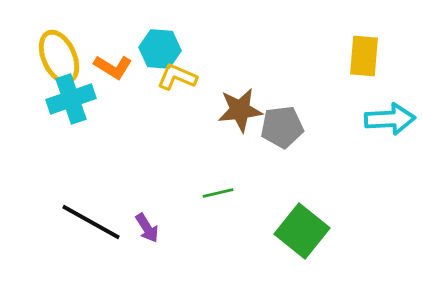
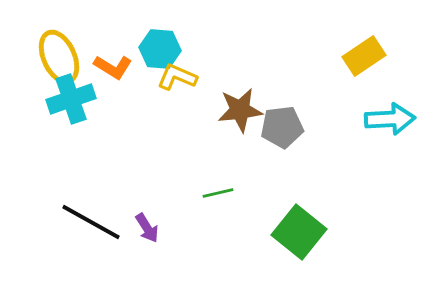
yellow rectangle: rotated 51 degrees clockwise
green square: moved 3 px left, 1 px down
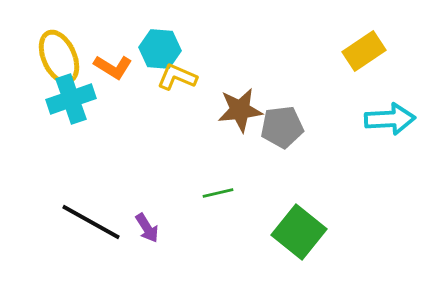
yellow rectangle: moved 5 px up
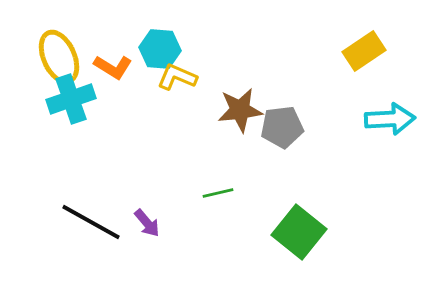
purple arrow: moved 5 px up; rotated 8 degrees counterclockwise
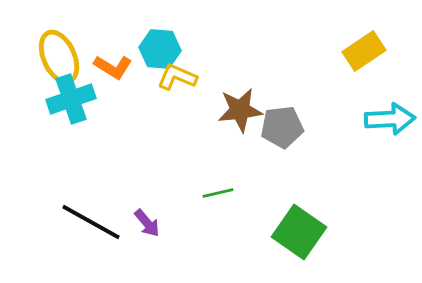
green square: rotated 4 degrees counterclockwise
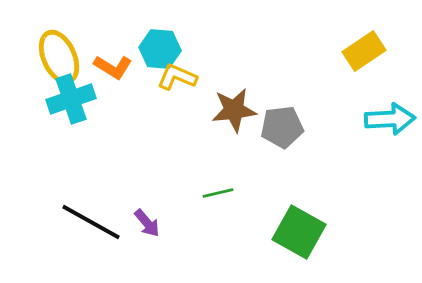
brown star: moved 6 px left
green square: rotated 6 degrees counterclockwise
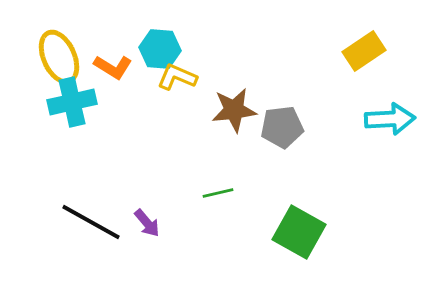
cyan cross: moved 1 px right, 3 px down; rotated 6 degrees clockwise
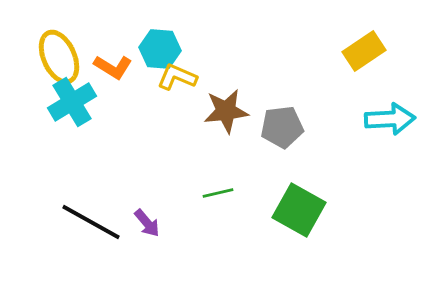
cyan cross: rotated 18 degrees counterclockwise
brown star: moved 8 px left, 1 px down
green square: moved 22 px up
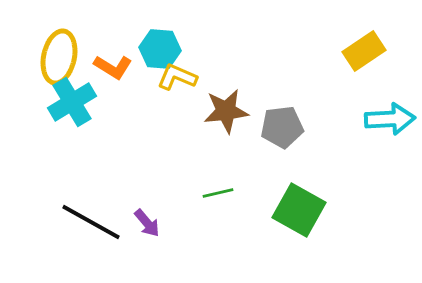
yellow ellipse: rotated 36 degrees clockwise
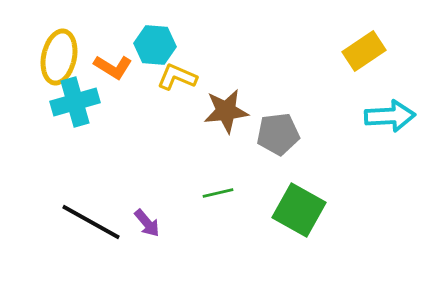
cyan hexagon: moved 5 px left, 4 px up
cyan cross: moved 3 px right; rotated 15 degrees clockwise
cyan arrow: moved 3 px up
gray pentagon: moved 4 px left, 7 px down
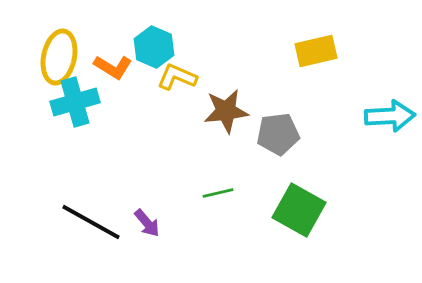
cyan hexagon: moved 1 px left, 2 px down; rotated 18 degrees clockwise
yellow rectangle: moved 48 px left; rotated 21 degrees clockwise
